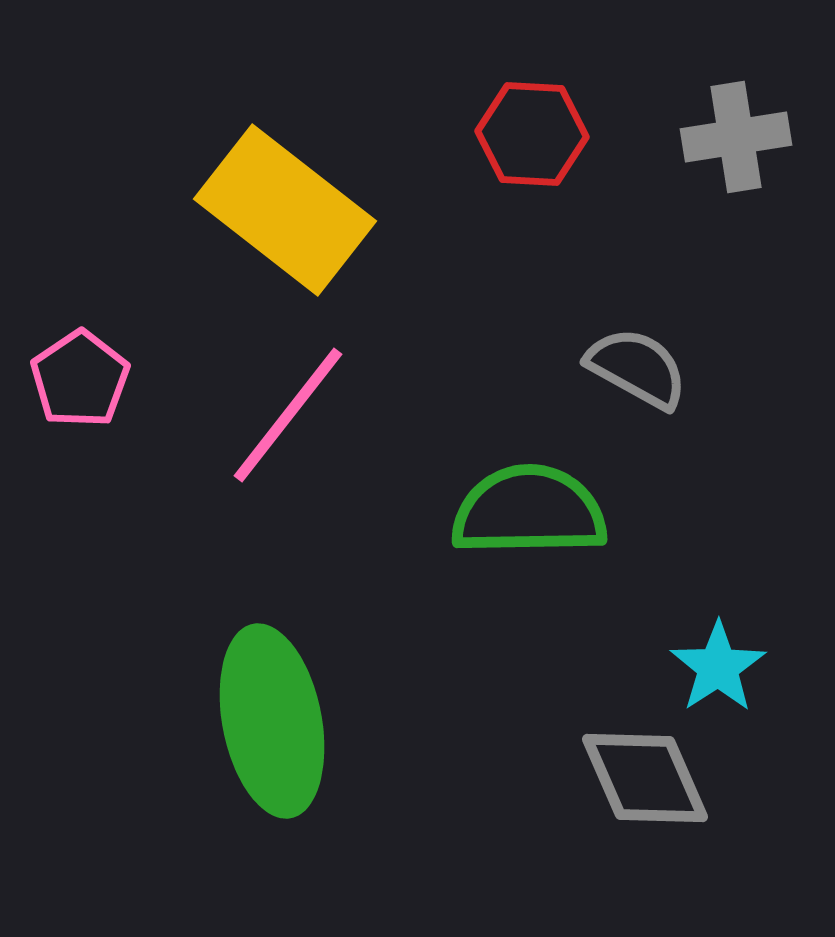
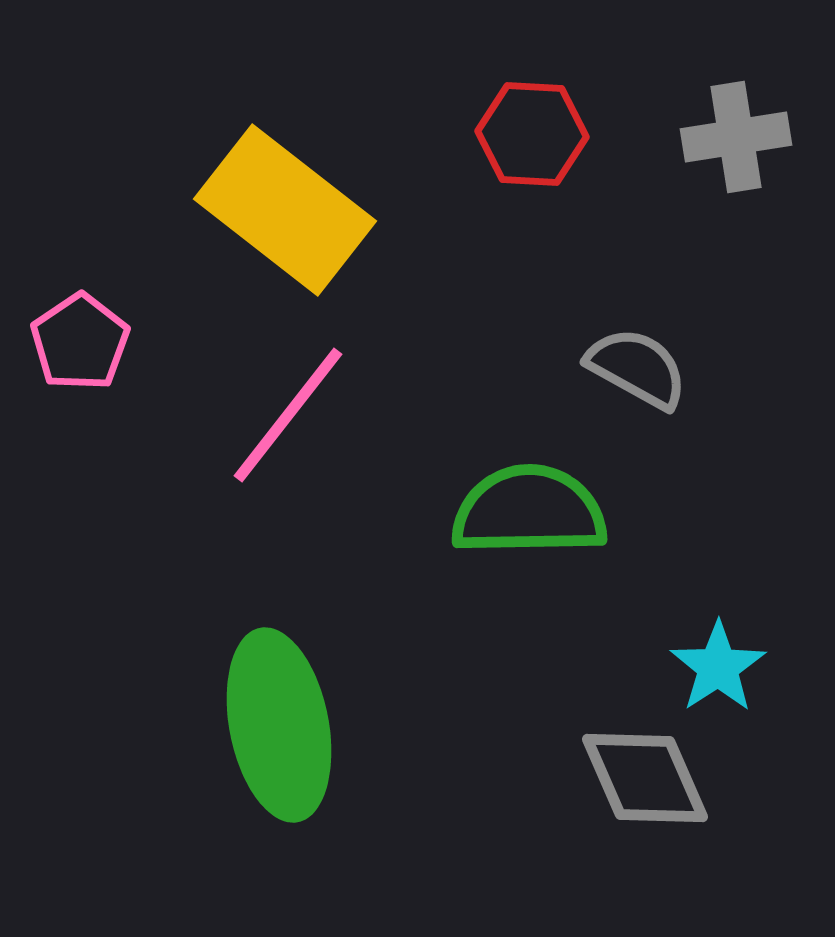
pink pentagon: moved 37 px up
green ellipse: moved 7 px right, 4 px down
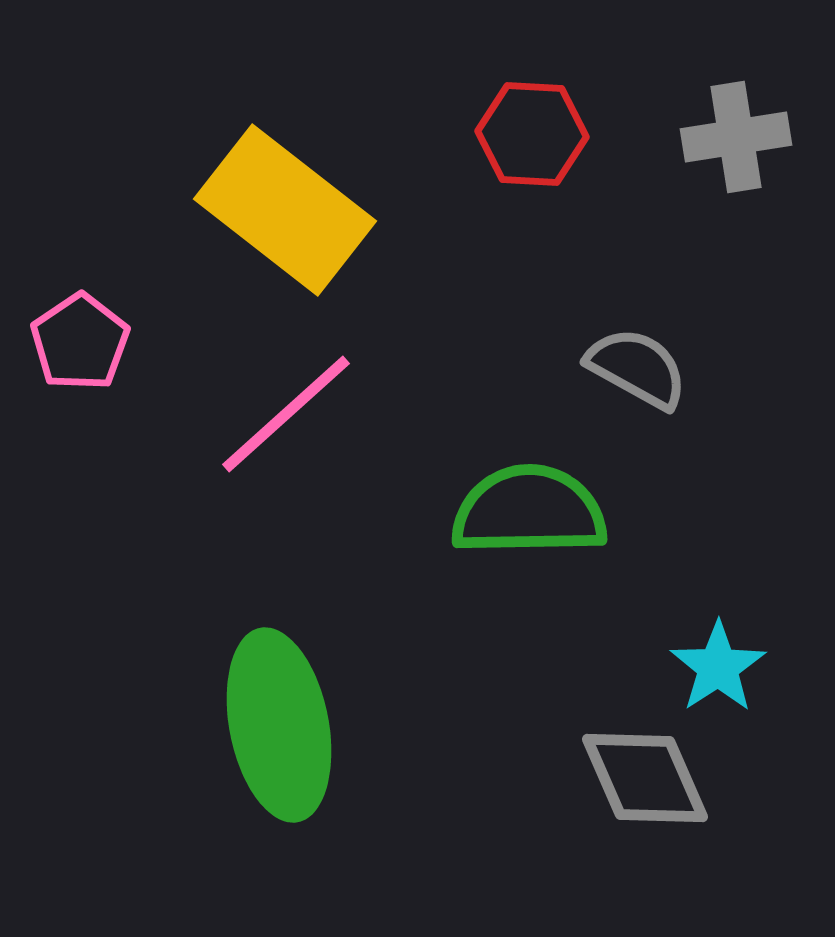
pink line: moved 2 px left, 1 px up; rotated 10 degrees clockwise
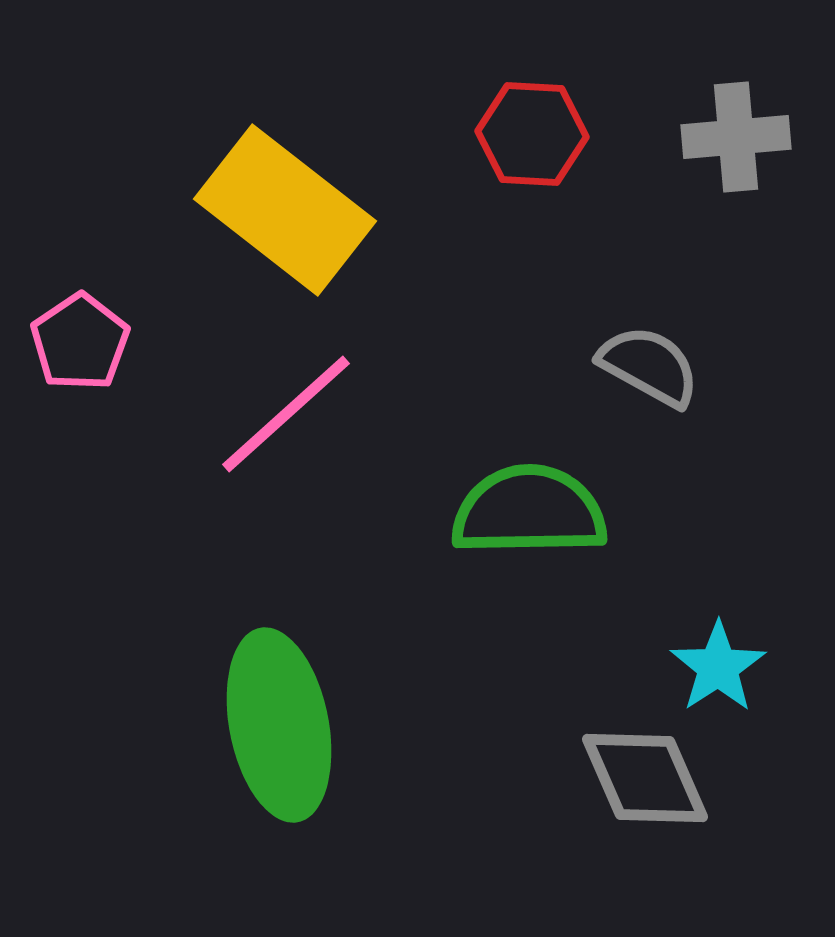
gray cross: rotated 4 degrees clockwise
gray semicircle: moved 12 px right, 2 px up
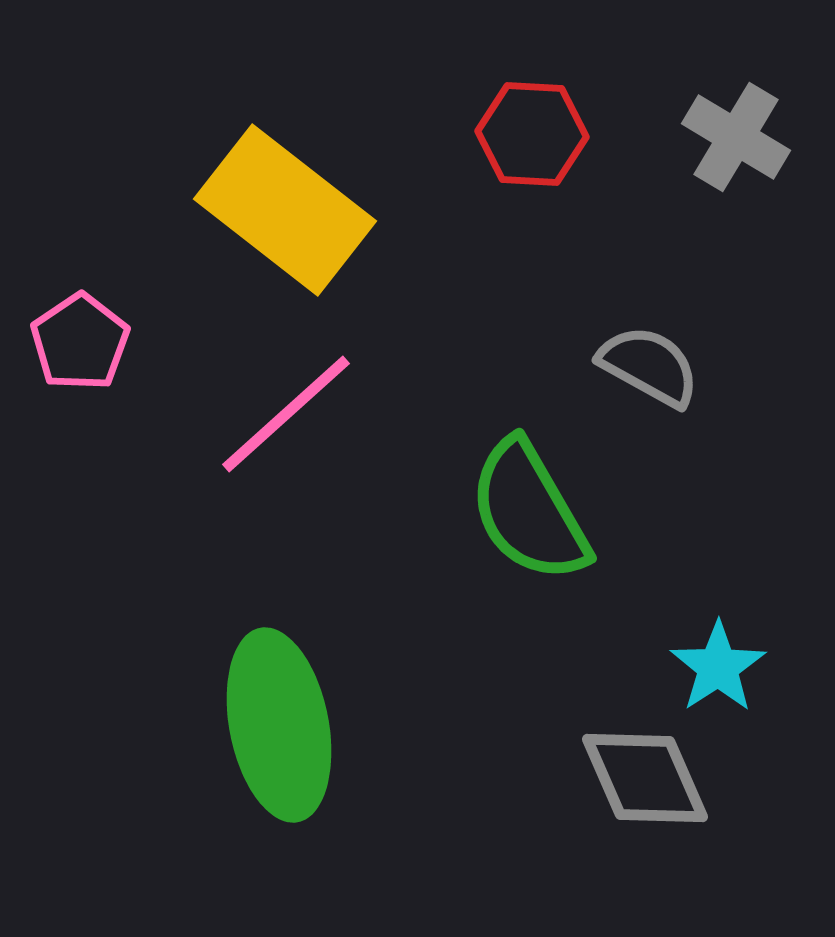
gray cross: rotated 36 degrees clockwise
green semicircle: rotated 119 degrees counterclockwise
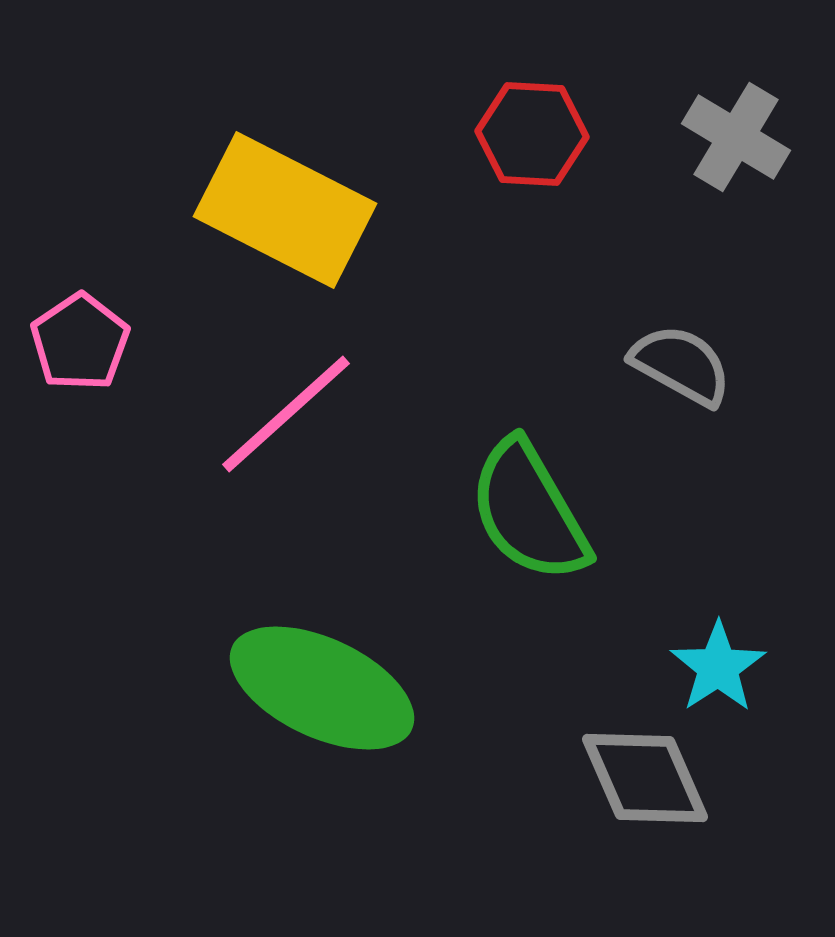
yellow rectangle: rotated 11 degrees counterclockwise
gray semicircle: moved 32 px right, 1 px up
green ellipse: moved 43 px right, 37 px up; rotated 54 degrees counterclockwise
